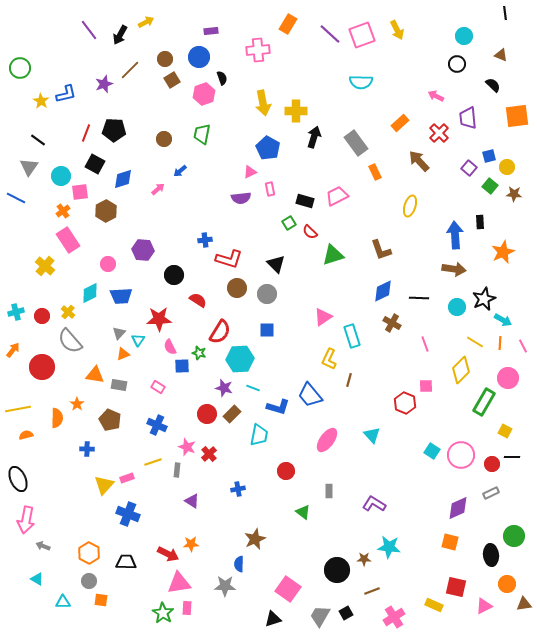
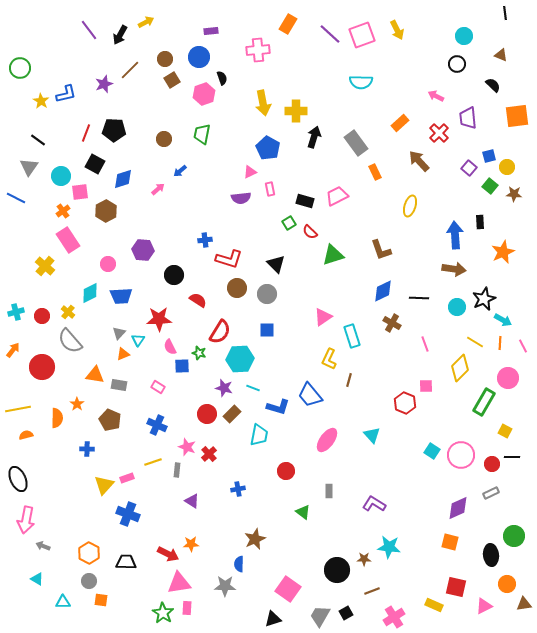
yellow diamond at (461, 370): moved 1 px left, 2 px up
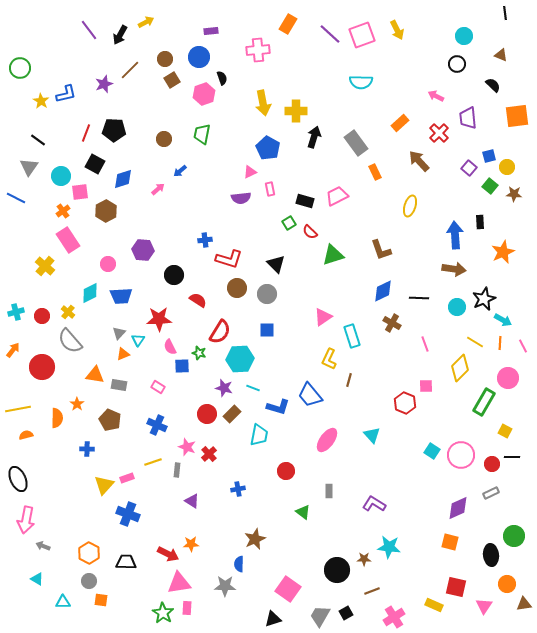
pink triangle at (484, 606): rotated 30 degrees counterclockwise
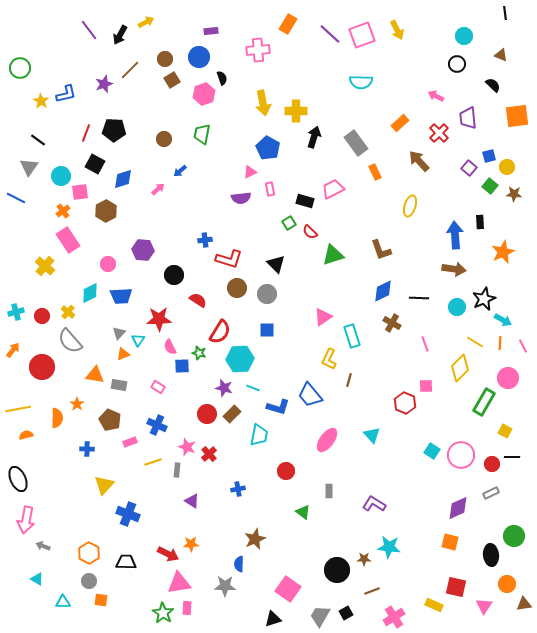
pink trapezoid at (337, 196): moved 4 px left, 7 px up
pink rectangle at (127, 478): moved 3 px right, 36 px up
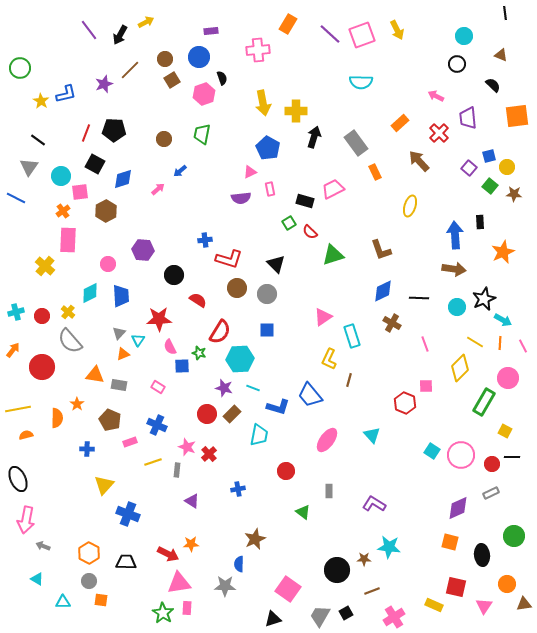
pink rectangle at (68, 240): rotated 35 degrees clockwise
blue trapezoid at (121, 296): rotated 90 degrees counterclockwise
black ellipse at (491, 555): moved 9 px left
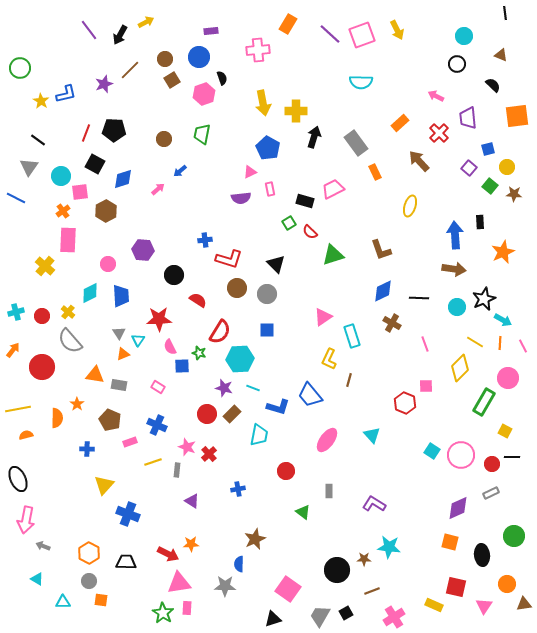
blue square at (489, 156): moved 1 px left, 7 px up
gray triangle at (119, 333): rotated 16 degrees counterclockwise
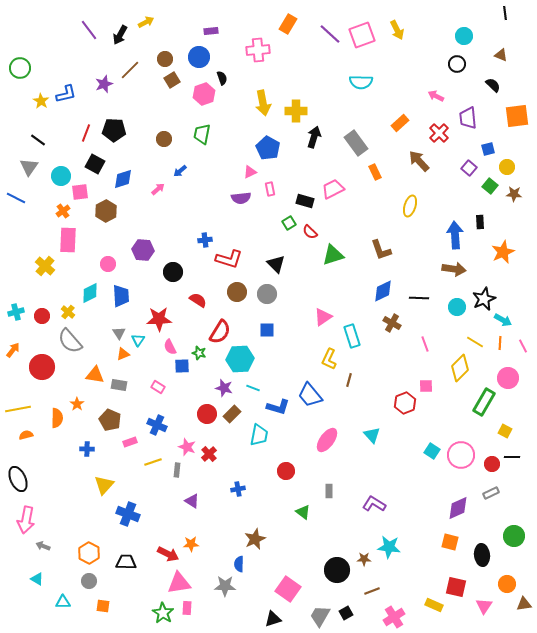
black circle at (174, 275): moved 1 px left, 3 px up
brown circle at (237, 288): moved 4 px down
red hexagon at (405, 403): rotated 15 degrees clockwise
orange square at (101, 600): moved 2 px right, 6 px down
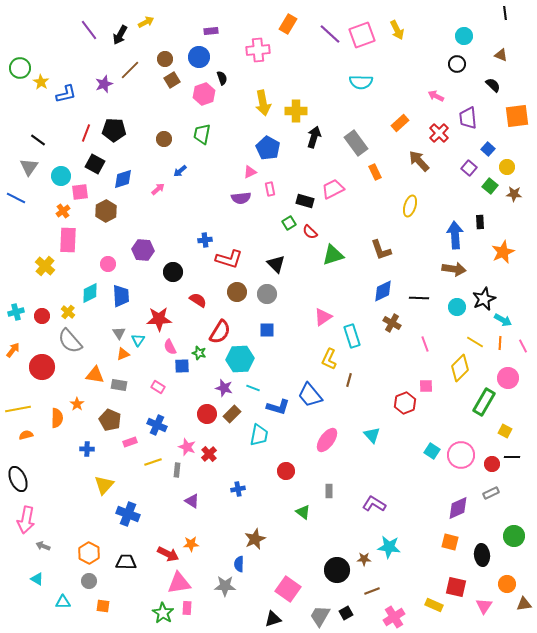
yellow star at (41, 101): moved 19 px up
blue square at (488, 149): rotated 32 degrees counterclockwise
